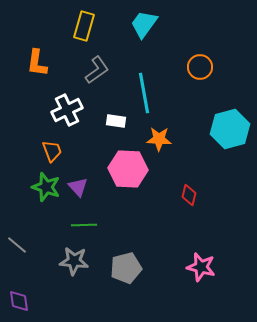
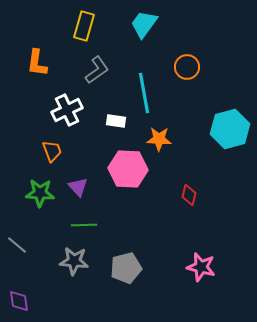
orange circle: moved 13 px left
green star: moved 6 px left, 6 px down; rotated 16 degrees counterclockwise
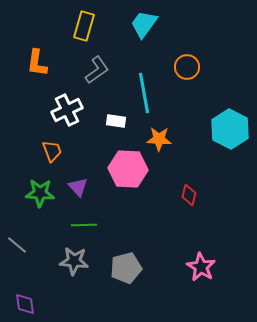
cyan hexagon: rotated 18 degrees counterclockwise
pink star: rotated 16 degrees clockwise
purple diamond: moved 6 px right, 3 px down
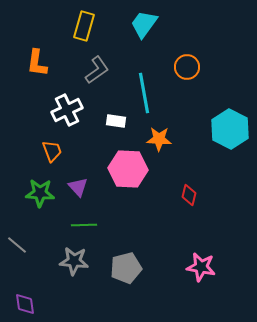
pink star: rotated 20 degrees counterclockwise
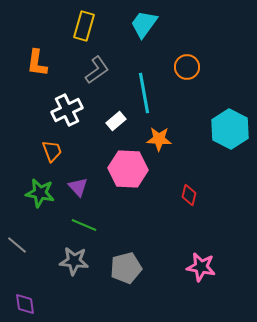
white rectangle: rotated 48 degrees counterclockwise
green star: rotated 8 degrees clockwise
green line: rotated 25 degrees clockwise
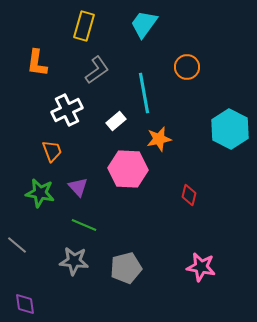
orange star: rotated 15 degrees counterclockwise
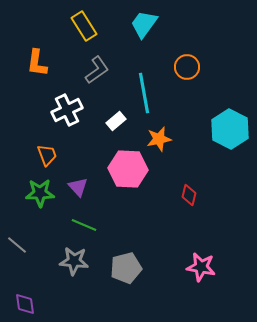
yellow rectangle: rotated 48 degrees counterclockwise
orange trapezoid: moved 5 px left, 4 px down
green star: rotated 12 degrees counterclockwise
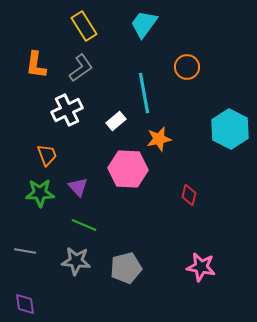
orange L-shape: moved 1 px left, 2 px down
gray L-shape: moved 16 px left, 2 px up
gray line: moved 8 px right, 6 px down; rotated 30 degrees counterclockwise
gray star: moved 2 px right
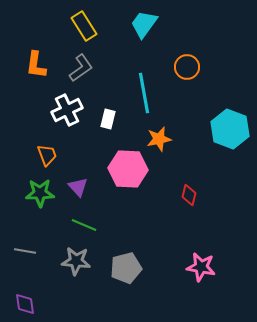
white rectangle: moved 8 px left, 2 px up; rotated 36 degrees counterclockwise
cyan hexagon: rotated 6 degrees counterclockwise
